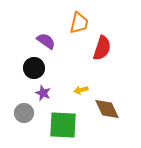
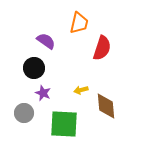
brown diamond: moved 1 px left, 3 px up; rotated 20 degrees clockwise
green square: moved 1 px right, 1 px up
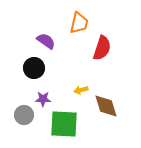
purple star: moved 6 px down; rotated 21 degrees counterclockwise
brown diamond: rotated 12 degrees counterclockwise
gray circle: moved 2 px down
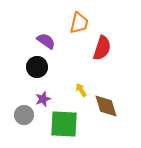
black circle: moved 3 px right, 1 px up
yellow arrow: rotated 72 degrees clockwise
purple star: rotated 21 degrees counterclockwise
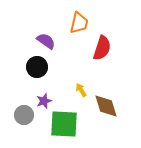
purple star: moved 1 px right, 2 px down
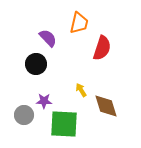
purple semicircle: moved 2 px right, 3 px up; rotated 12 degrees clockwise
black circle: moved 1 px left, 3 px up
purple star: rotated 21 degrees clockwise
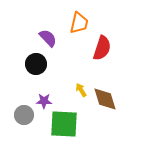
brown diamond: moved 1 px left, 7 px up
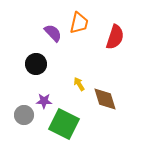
purple semicircle: moved 5 px right, 5 px up
red semicircle: moved 13 px right, 11 px up
yellow arrow: moved 2 px left, 6 px up
green square: rotated 24 degrees clockwise
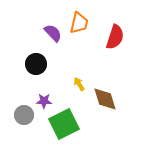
green square: rotated 36 degrees clockwise
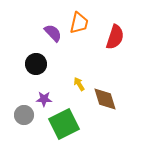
purple star: moved 2 px up
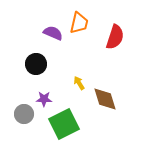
purple semicircle: rotated 24 degrees counterclockwise
yellow arrow: moved 1 px up
gray circle: moved 1 px up
